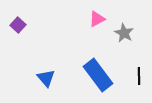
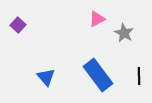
blue triangle: moved 1 px up
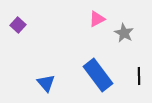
blue triangle: moved 6 px down
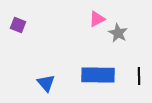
purple square: rotated 21 degrees counterclockwise
gray star: moved 6 px left
blue rectangle: rotated 52 degrees counterclockwise
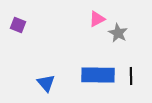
black line: moved 8 px left
